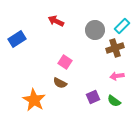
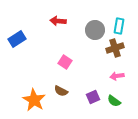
red arrow: moved 2 px right; rotated 21 degrees counterclockwise
cyan rectangle: moved 3 px left; rotated 35 degrees counterclockwise
brown semicircle: moved 1 px right, 8 px down
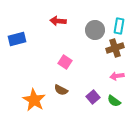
blue rectangle: rotated 18 degrees clockwise
brown semicircle: moved 1 px up
purple square: rotated 16 degrees counterclockwise
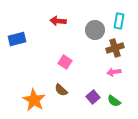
cyan rectangle: moved 5 px up
pink arrow: moved 3 px left, 4 px up
brown semicircle: rotated 16 degrees clockwise
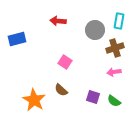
purple square: rotated 32 degrees counterclockwise
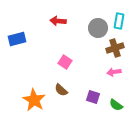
gray circle: moved 3 px right, 2 px up
green semicircle: moved 2 px right, 4 px down
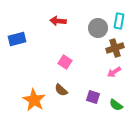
pink arrow: rotated 24 degrees counterclockwise
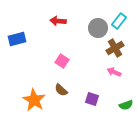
cyan rectangle: rotated 28 degrees clockwise
brown cross: rotated 12 degrees counterclockwise
pink square: moved 3 px left, 1 px up
pink arrow: rotated 56 degrees clockwise
purple square: moved 1 px left, 2 px down
green semicircle: moved 10 px right; rotated 56 degrees counterclockwise
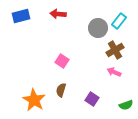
red arrow: moved 7 px up
blue rectangle: moved 4 px right, 23 px up
brown cross: moved 2 px down
brown semicircle: rotated 64 degrees clockwise
purple square: rotated 16 degrees clockwise
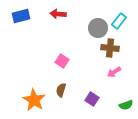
brown cross: moved 5 px left, 2 px up; rotated 36 degrees clockwise
pink arrow: rotated 56 degrees counterclockwise
